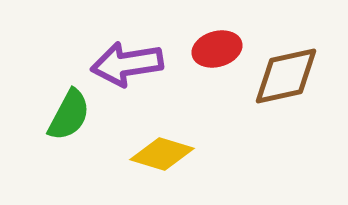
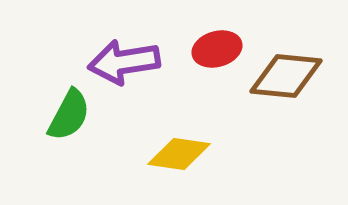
purple arrow: moved 3 px left, 2 px up
brown diamond: rotated 18 degrees clockwise
yellow diamond: moved 17 px right; rotated 8 degrees counterclockwise
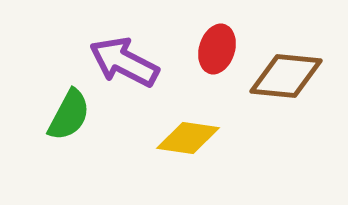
red ellipse: rotated 57 degrees counterclockwise
purple arrow: rotated 36 degrees clockwise
yellow diamond: moved 9 px right, 16 px up
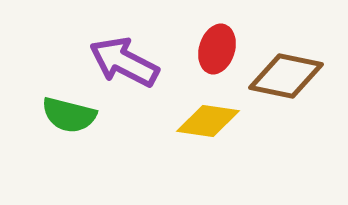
brown diamond: rotated 6 degrees clockwise
green semicircle: rotated 76 degrees clockwise
yellow diamond: moved 20 px right, 17 px up
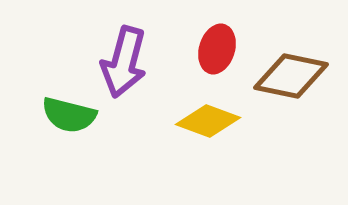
purple arrow: rotated 102 degrees counterclockwise
brown diamond: moved 5 px right
yellow diamond: rotated 12 degrees clockwise
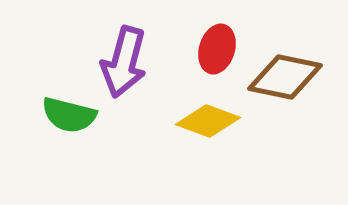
brown diamond: moved 6 px left, 1 px down
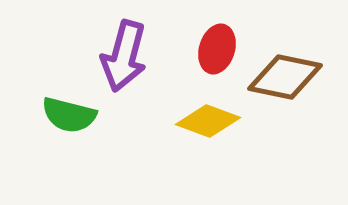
purple arrow: moved 6 px up
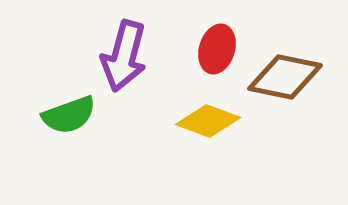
green semicircle: rotated 34 degrees counterclockwise
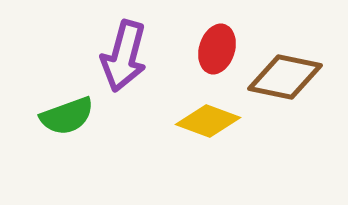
green semicircle: moved 2 px left, 1 px down
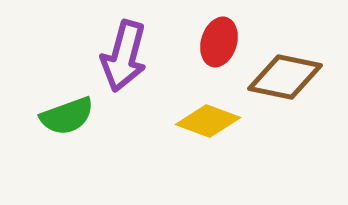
red ellipse: moved 2 px right, 7 px up
